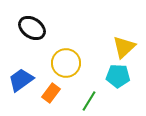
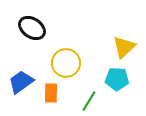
cyan pentagon: moved 1 px left, 3 px down
blue trapezoid: moved 2 px down
orange rectangle: rotated 36 degrees counterclockwise
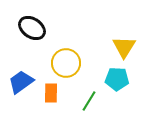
yellow triangle: rotated 15 degrees counterclockwise
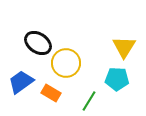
black ellipse: moved 6 px right, 15 px down
orange rectangle: rotated 60 degrees counterclockwise
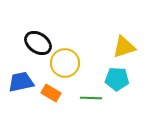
yellow triangle: rotated 40 degrees clockwise
yellow circle: moved 1 px left
blue trapezoid: rotated 24 degrees clockwise
green line: moved 2 px right, 3 px up; rotated 60 degrees clockwise
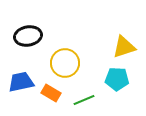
black ellipse: moved 10 px left, 7 px up; rotated 44 degrees counterclockwise
green line: moved 7 px left, 2 px down; rotated 25 degrees counterclockwise
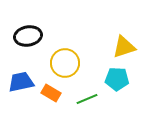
green line: moved 3 px right, 1 px up
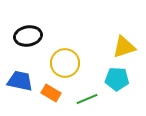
blue trapezoid: moved 1 px left, 1 px up; rotated 24 degrees clockwise
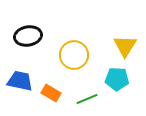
yellow triangle: moved 1 px right, 1 px up; rotated 40 degrees counterclockwise
yellow circle: moved 9 px right, 8 px up
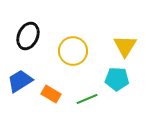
black ellipse: rotated 56 degrees counterclockwise
yellow circle: moved 1 px left, 4 px up
blue trapezoid: rotated 44 degrees counterclockwise
orange rectangle: moved 1 px down
